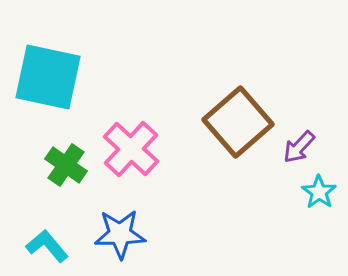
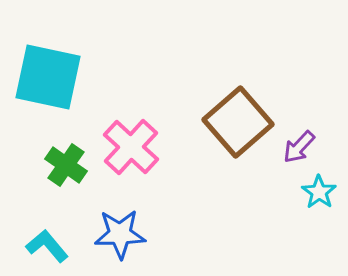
pink cross: moved 2 px up
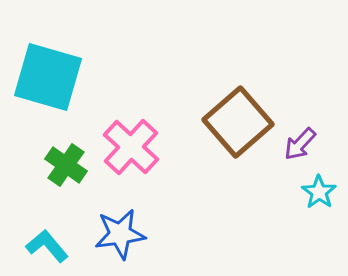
cyan square: rotated 4 degrees clockwise
purple arrow: moved 1 px right, 3 px up
blue star: rotated 6 degrees counterclockwise
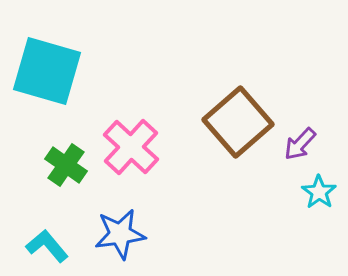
cyan square: moved 1 px left, 6 px up
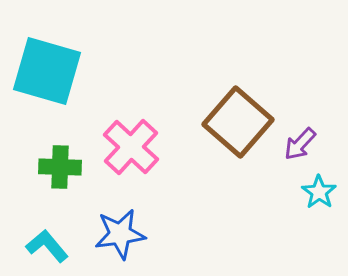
brown square: rotated 8 degrees counterclockwise
green cross: moved 6 px left, 2 px down; rotated 33 degrees counterclockwise
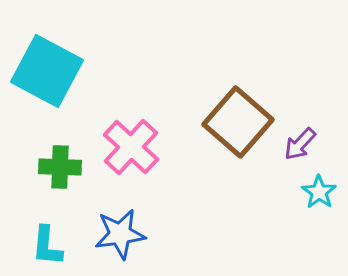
cyan square: rotated 12 degrees clockwise
cyan L-shape: rotated 135 degrees counterclockwise
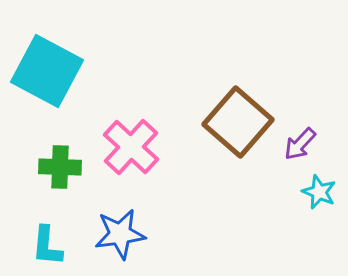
cyan star: rotated 12 degrees counterclockwise
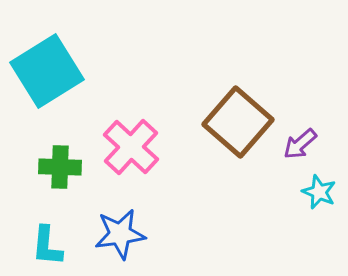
cyan square: rotated 30 degrees clockwise
purple arrow: rotated 6 degrees clockwise
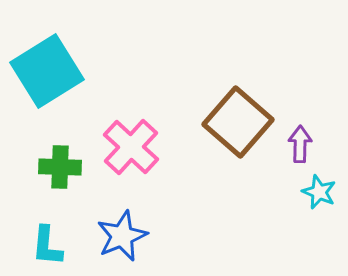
purple arrow: rotated 132 degrees clockwise
blue star: moved 2 px right, 2 px down; rotated 15 degrees counterclockwise
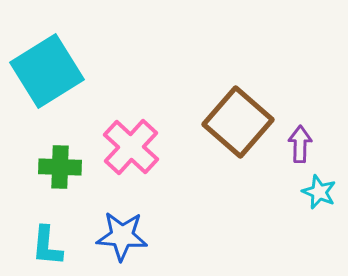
blue star: rotated 27 degrees clockwise
